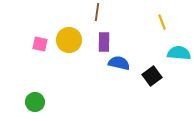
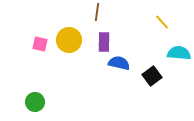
yellow line: rotated 21 degrees counterclockwise
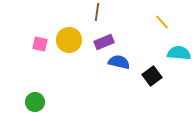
purple rectangle: rotated 66 degrees clockwise
blue semicircle: moved 1 px up
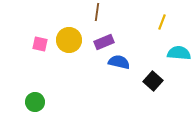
yellow line: rotated 63 degrees clockwise
black square: moved 1 px right, 5 px down; rotated 12 degrees counterclockwise
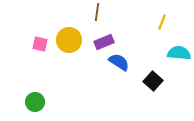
blue semicircle: rotated 20 degrees clockwise
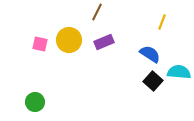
brown line: rotated 18 degrees clockwise
cyan semicircle: moved 19 px down
blue semicircle: moved 31 px right, 8 px up
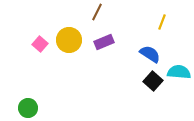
pink square: rotated 28 degrees clockwise
green circle: moved 7 px left, 6 px down
